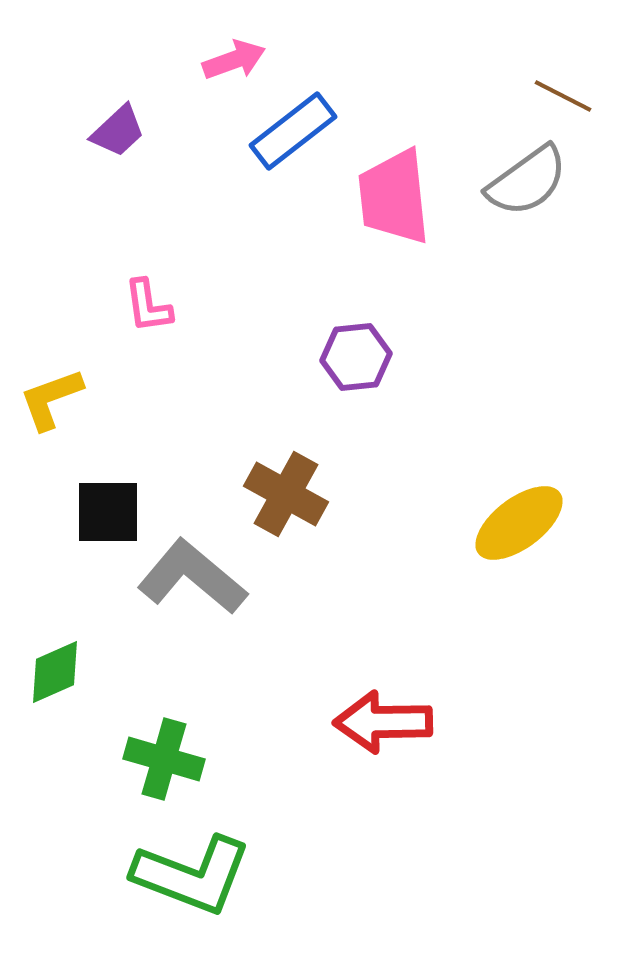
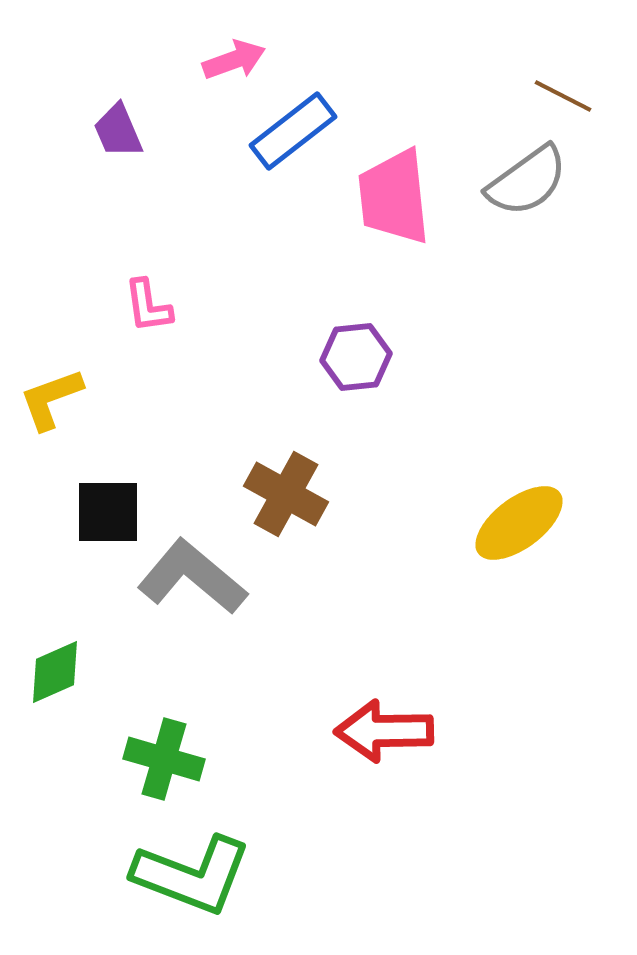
purple trapezoid: rotated 110 degrees clockwise
red arrow: moved 1 px right, 9 px down
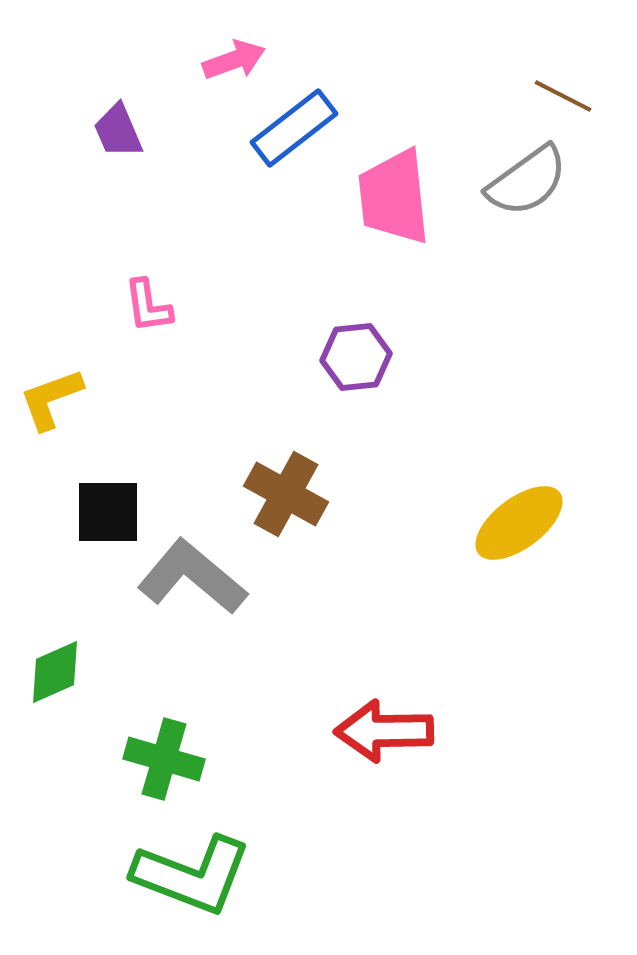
blue rectangle: moved 1 px right, 3 px up
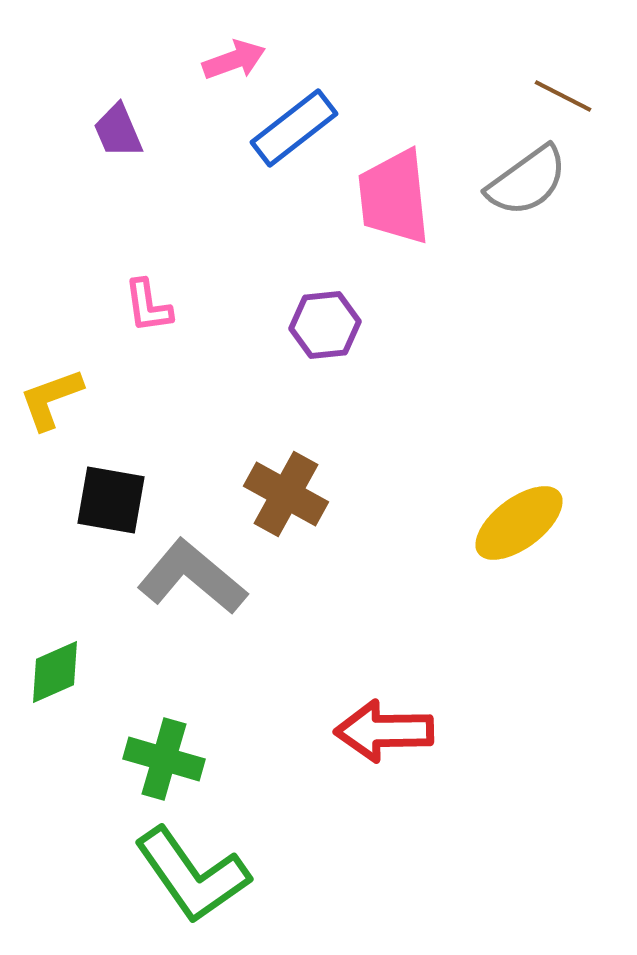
purple hexagon: moved 31 px left, 32 px up
black square: moved 3 px right, 12 px up; rotated 10 degrees clockwise
green L-shape: rotated 34 degrees clockwise
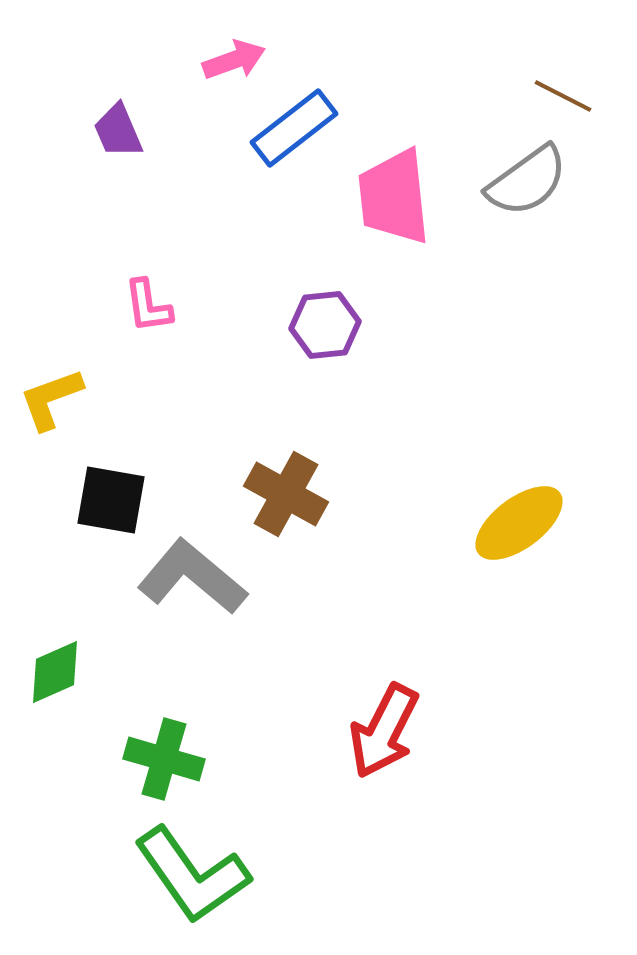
red arrow: rotated 62 degrees counterclockwise
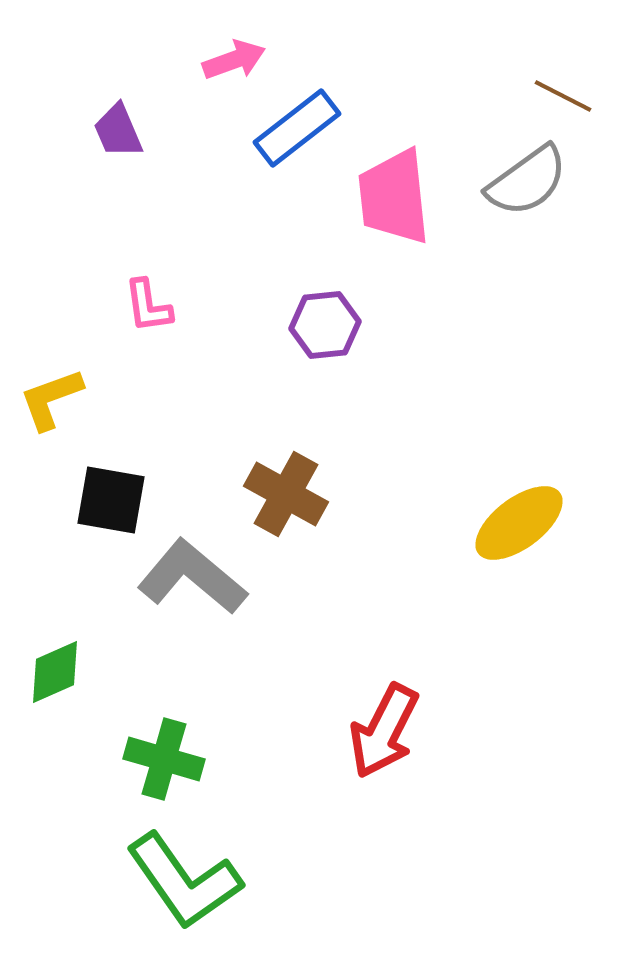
blue rectangle: moved 3 px right
green L-shape: moved 8 px left, 6 px down
